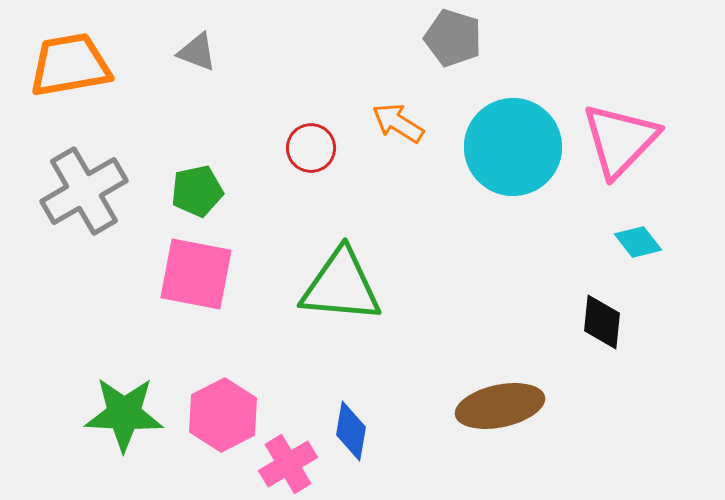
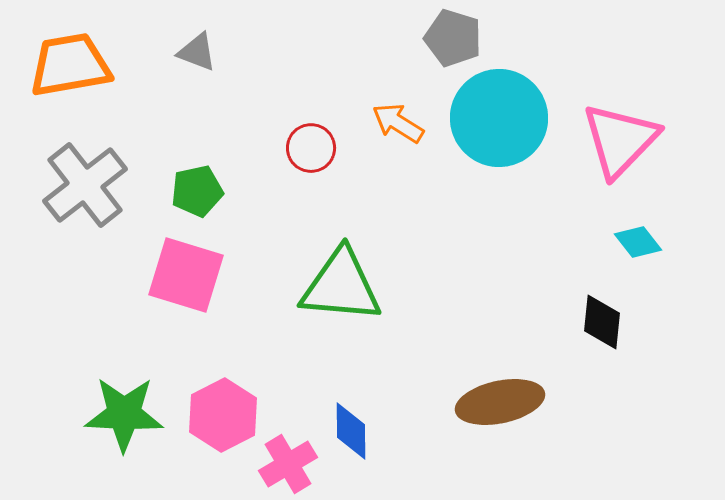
cyan circle: moved 14 px left, 29 px up
gray cross: moved 1 px right, 6 px up; rotated 8 degrees counterclockwise
pink square: moved 10 px left, 1 px down; rotated 6 degrees clockwise
brown ellipse: moved 4 px up
blue diamond: rotated 10 degrees counterclockwise
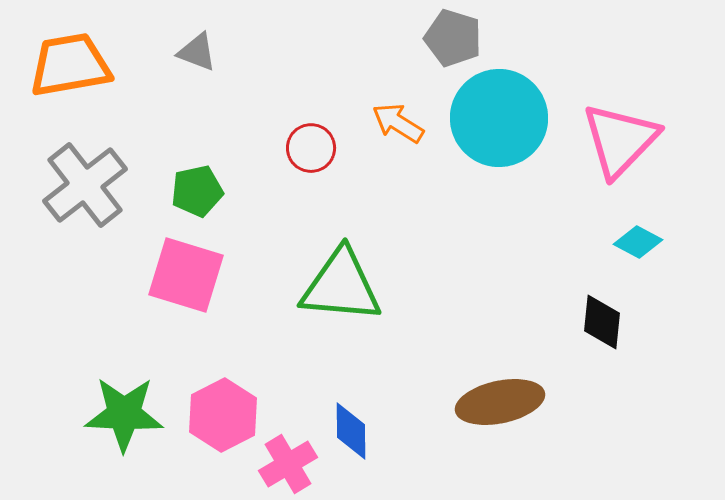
cyan diamond: rotated 24 degrees counterclockwise
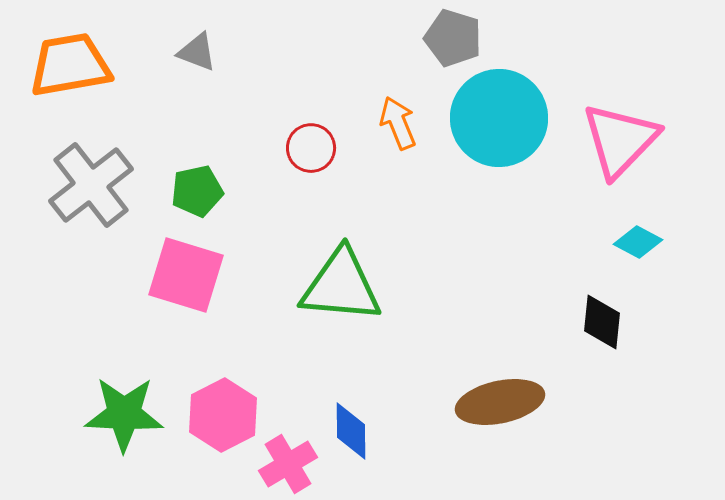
orange arrow: rotated 36 degrees clockwise
gray cross: moved 6 px right
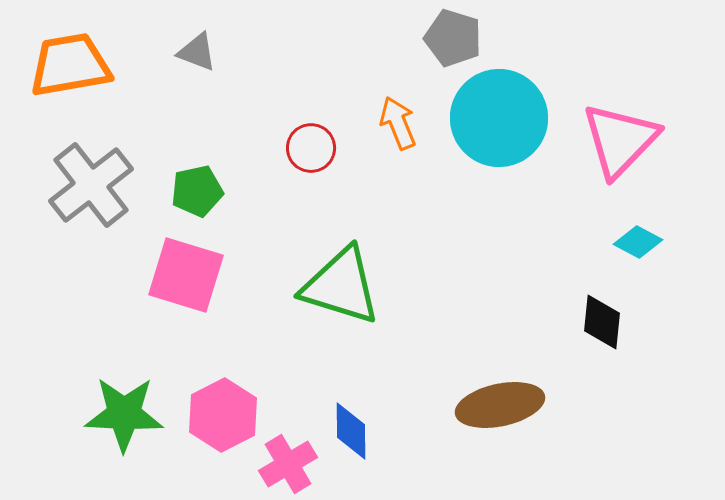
green triangle: rotated 12 degrees clockwise
brown ellipse: moved 3 px down
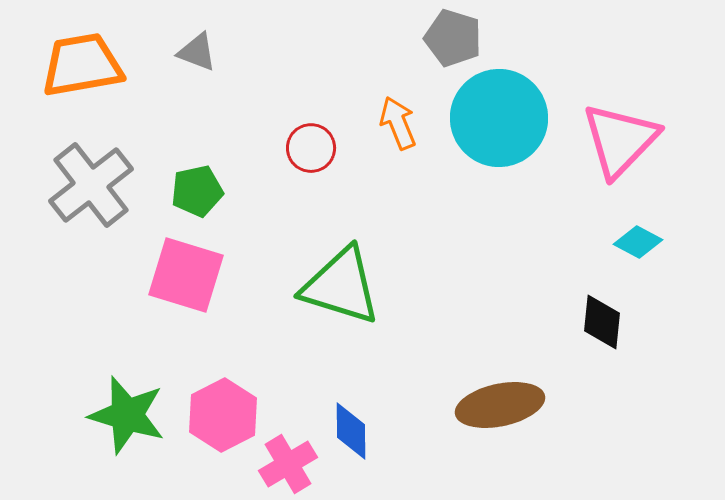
orange trapezoid: moved 12 px right
green star: moved 3 px right, 1 px down; rotated 14 degrees clockwise
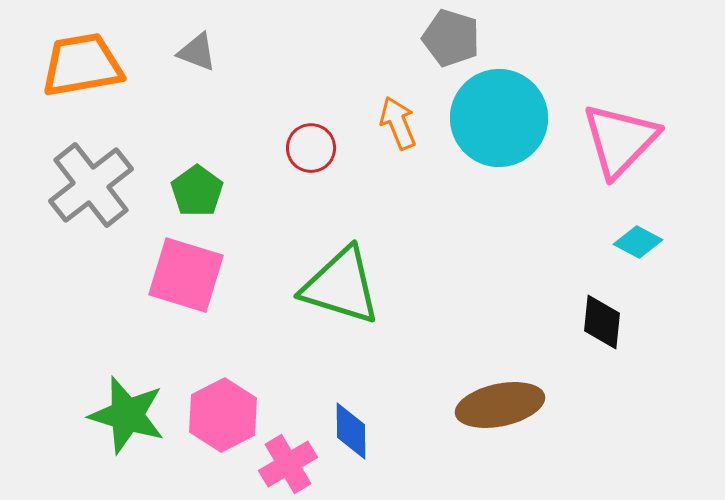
gray pentagon: moved 2 px left
green pentagon: rotated 24 degrees counterclockwise
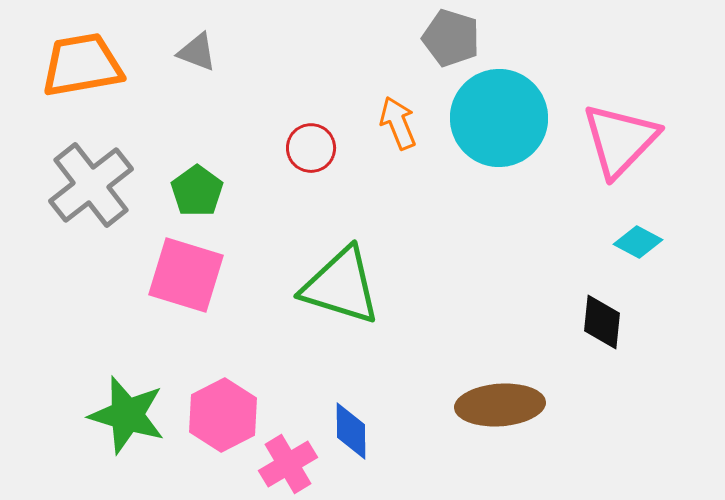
brown ellipse: rotated 8 degrees clockwise
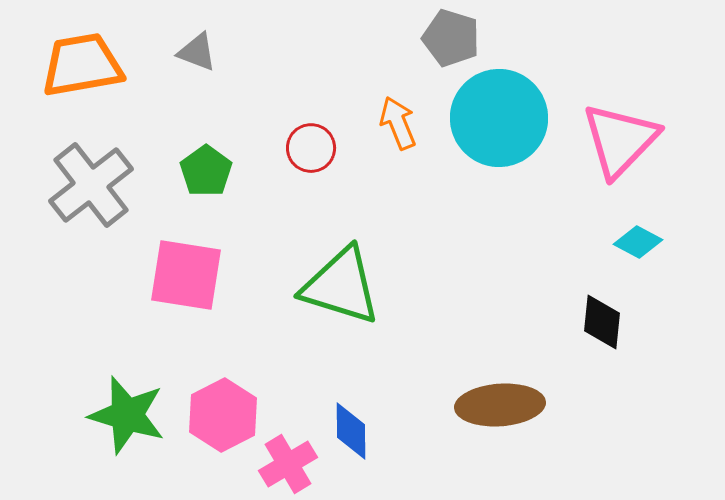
green pentagon: moved 9 px right, 20 px up
pink square: rotated 8 degrees counterclockwise
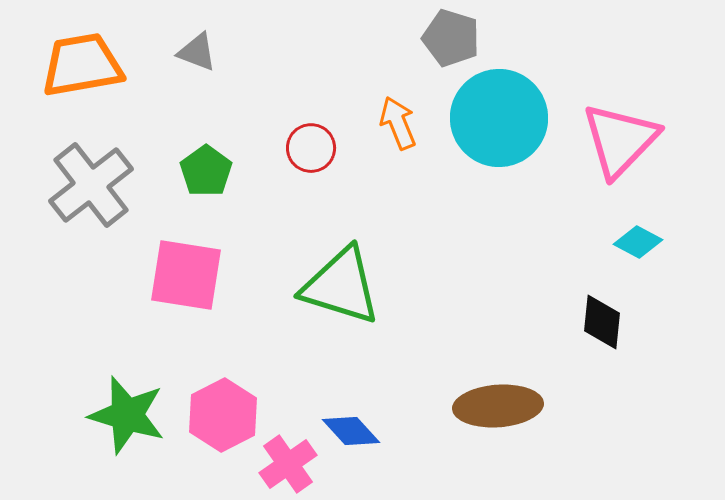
brown ellipse: moved 2 px left, 1 px down
blue diamond: rotated 42 degrees counterclockwise
pink cross: rotated 4 degrees counterclockwise
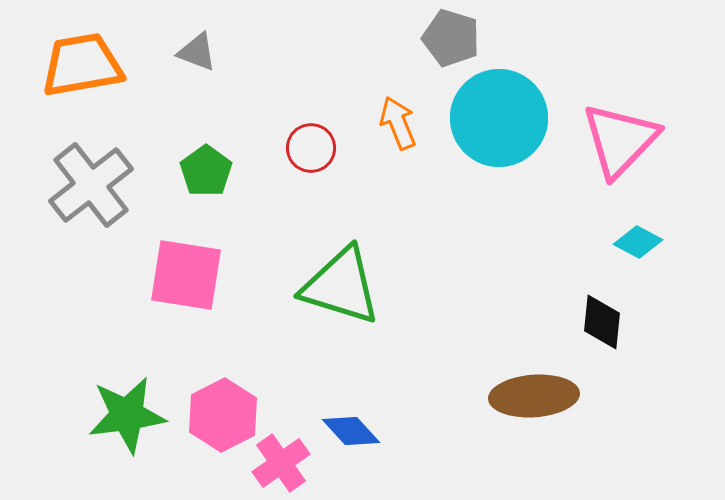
brown ellipse: moved 36 px right, 10 px up
green star: rotated 24 degrees counterclockwise
pink cross: moved 7 px left, 1 px up
